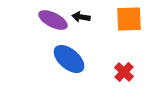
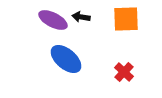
orange square: moved 3 px left
blue ellipse: moved 3 px left
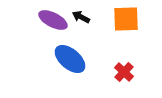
black arrow: rotated 18 degrees clockwise
blue ellipse: moved 4 px right
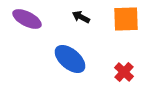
purple ellipse: moved 26 px left, 1 px up
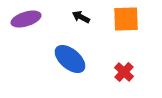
purple ellipse: moved 1 px left; rotated 44 degrees counterclockwise
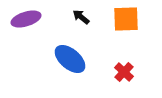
black arrow: rotated 12 degrees clockwise
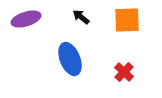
orange square: moved 1 px right, 1 px down
blue ellipse: rotated 28 degrees clockwise
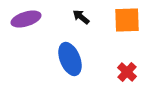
red cross: moved 3 px right
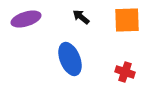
red cross: moved 2 px left; rotated 24 degrees counterclockwise
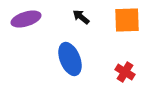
red cross: rotated 12 degrees clockwise
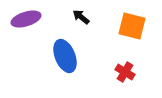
orange square: moved 5 px right, 6 px down; rotated 16 degrees clockwise
blue ellipse: moved 5 px left, 3 px up
